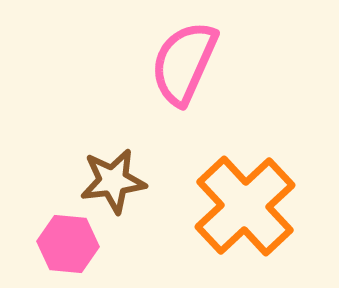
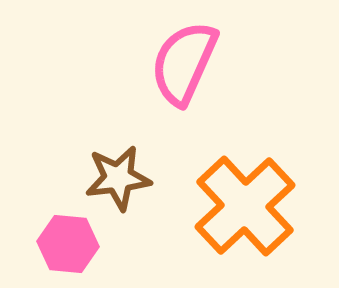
brown star: moved 5 px right, 3 px up
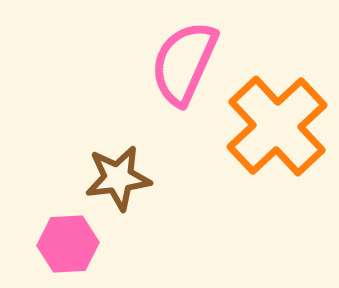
orange cross: moved 32 px right, 80 px up
pink hexagon: rotated 8 degrees counterclockwise
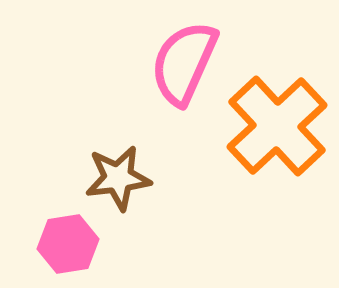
pink hexagon: rotated 6 degrees counterclockwise
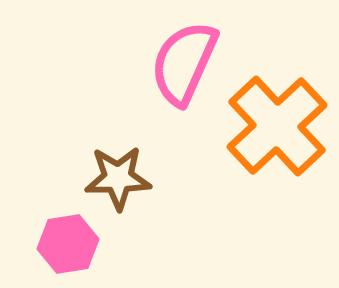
brown star: rotated 6 degrees clockwise
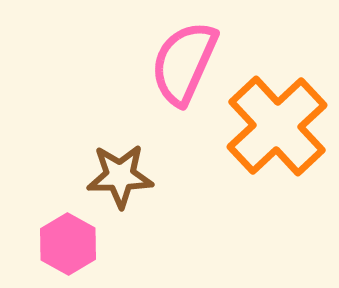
brown star: moved 2 px right, 2 px up
pink hexagon: rotated 22 degrees counterclockwise
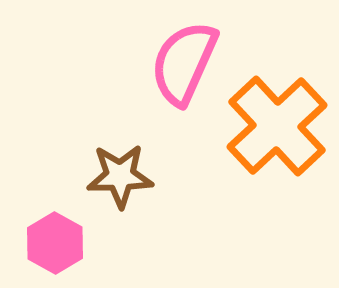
pink hexagon: moved 13 px left, 1 px up
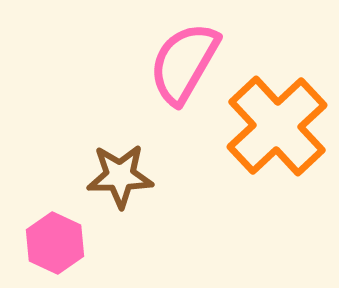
pink semicircle: rotated 6 degrees clockwise
pink hexagon: rotated 4 degrees counterclockwise
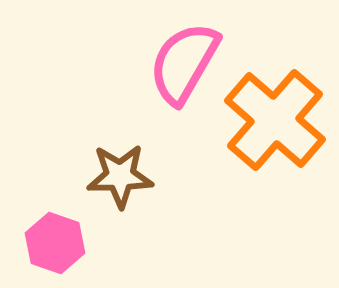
orange cross: moved 2 px left, 6 px up; rotated 6 degrees counterclockwise
pink hexagon: rotated 6 degrees counterclockwise
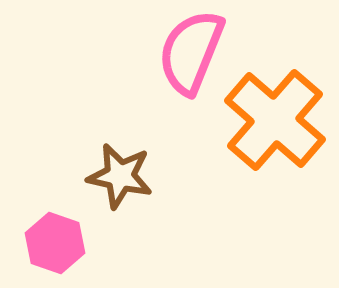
pink semicircle: moved 7 px right, 11 px up; rotated 8 degrees counterclockwise
brown star: rotated 14 degrees clockwise
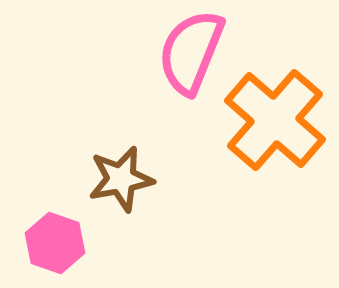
brown star: moved 1 px right, 3 px down; rotated 24 degrees counterclockwise
